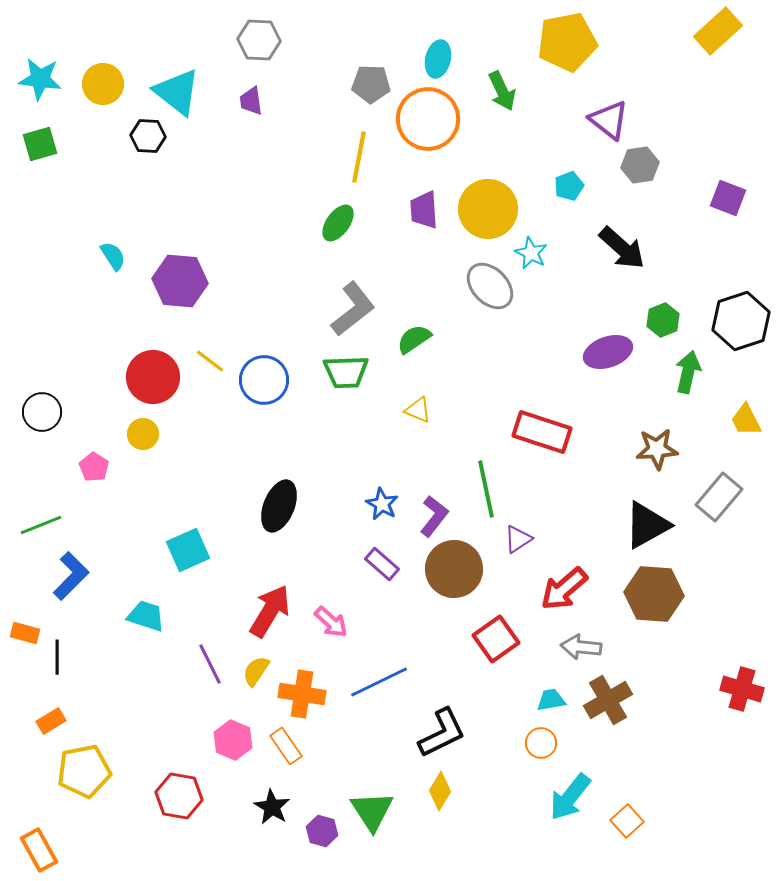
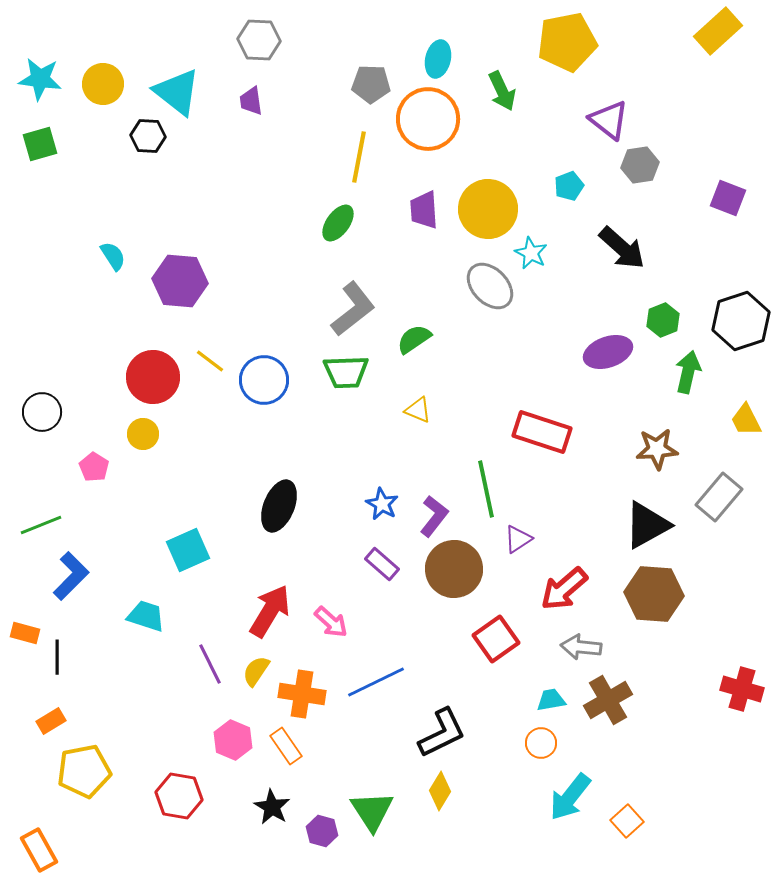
blue line at (379, 682): moved 3 px left
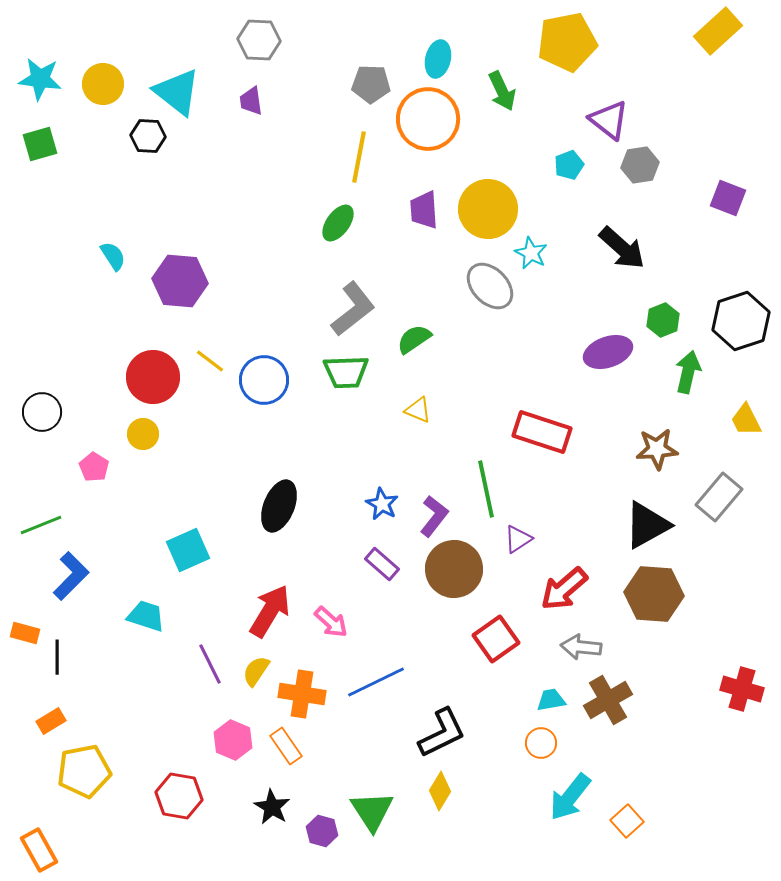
cyan pentagon at (569, 186): moved 21 px up
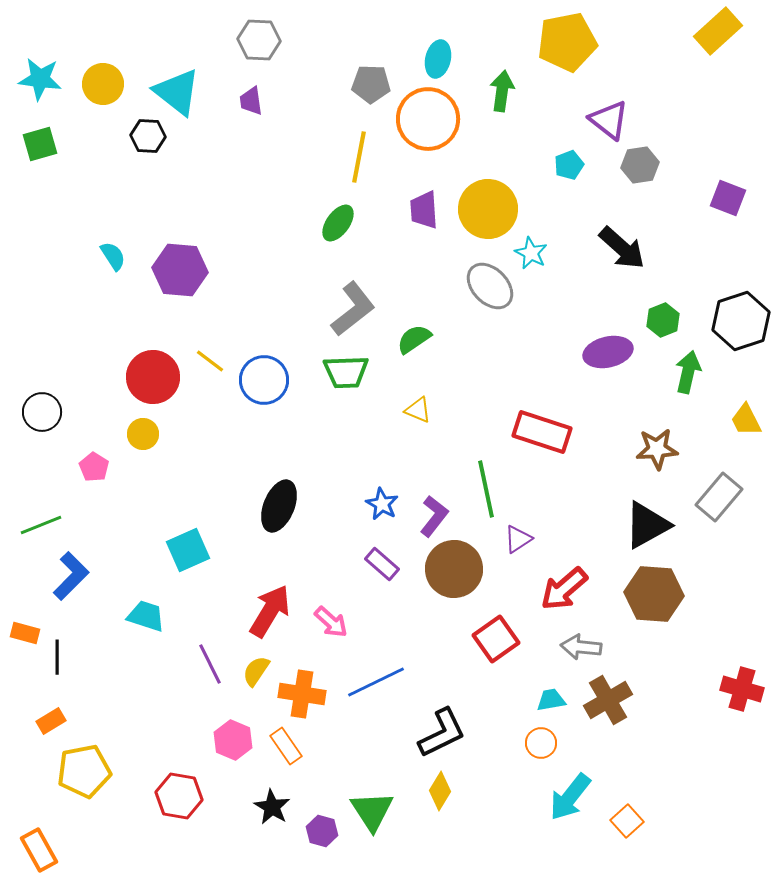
green arrow at (502, 91): rotated 147 degrees counterclockwise
purple hexagon at (180, 281): moved 11 px up
purple ellipse at (608, 352): rotated 6 degrees clockwise
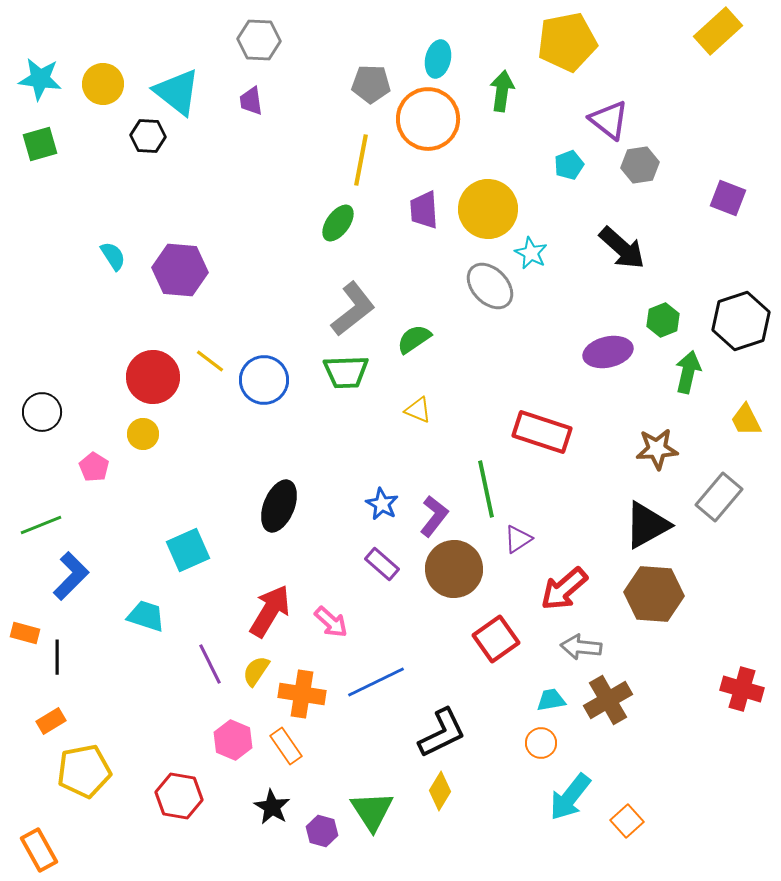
yellow line at (359, 157): moved 2 px right, 3 px down
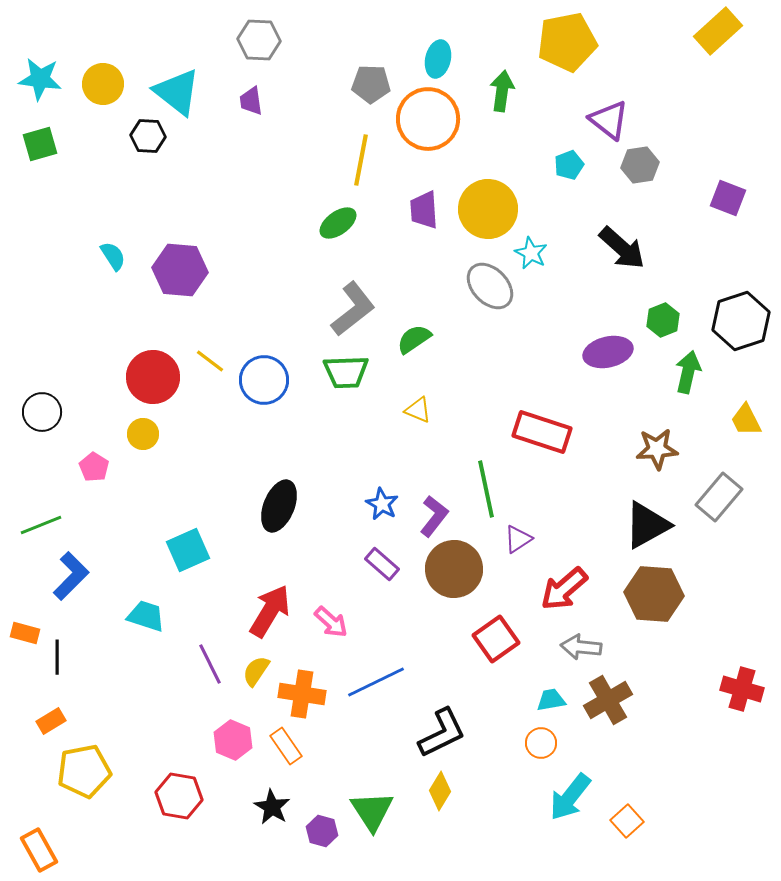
green ellipse at (338, 223): rotated 18 degrees clockwise
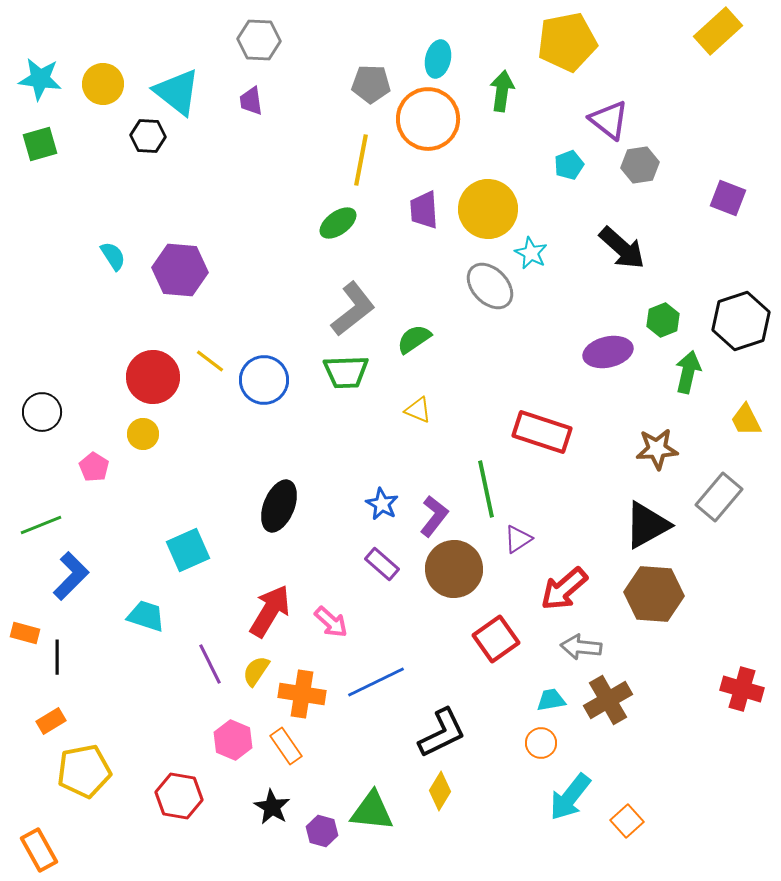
green triangle at (372, 811): rotated 51 degrees counterclockwise
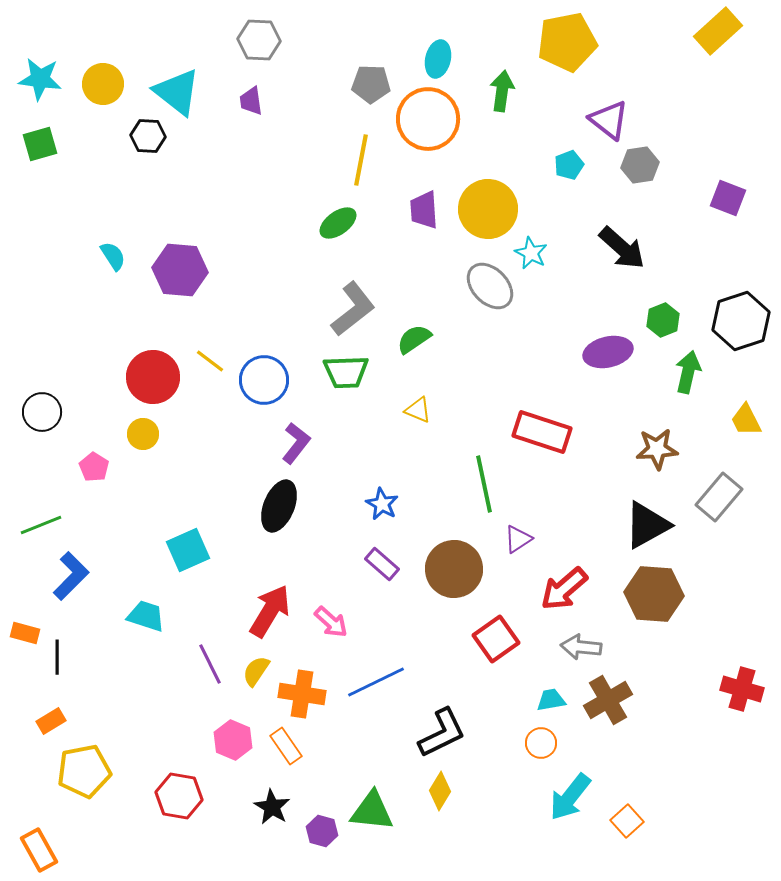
green line at (486, 489): moved 2 px left, 5 px up
purple L-shape at (434, 516): moved 138 px left, 73 px up
